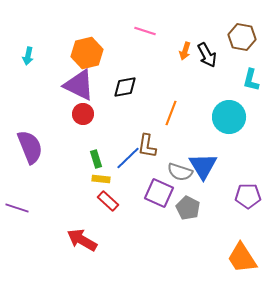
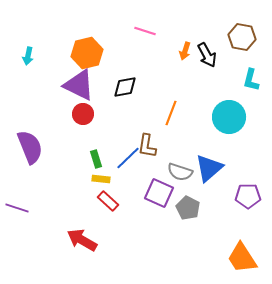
blue triangle: moved 6 px right, 2 px down; rotated 20 degrees clockwise
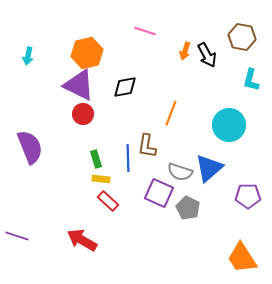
cyan circle: moved 8 px down
blue line: rotated 48 degrees counterclockwise
purple line: moved 28 px down
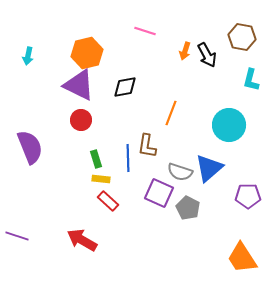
red circle: moved 2 px left, 6 px down
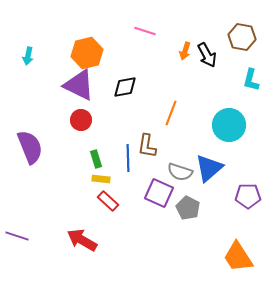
orange trapezoid: moved 4 px left, 1 px up
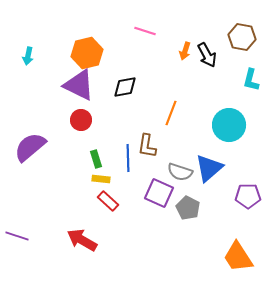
purple semicircle: rotated 108 degrees counterclockwise
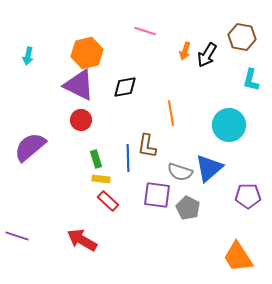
black arrow: rotated 60 degrees clockwise
orange line: rotated 30 degrees counterclockwise
purple square: moved 2 px left, 2 px down; rotated 16 degrees counterclockwise
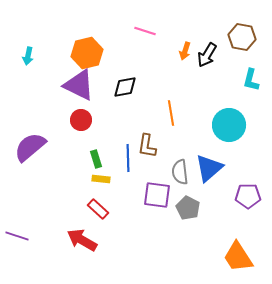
gray semicircle: rotated 65 degrees clockwise
red rectangle: moved 10 px left, 8 px down
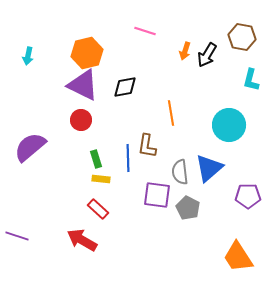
purple triangle: moved 4 px right
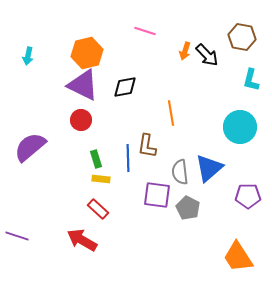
black arrow: rotated 75 degrees counterclockwise
cyan circle: moved 11 px right, 2 px down
